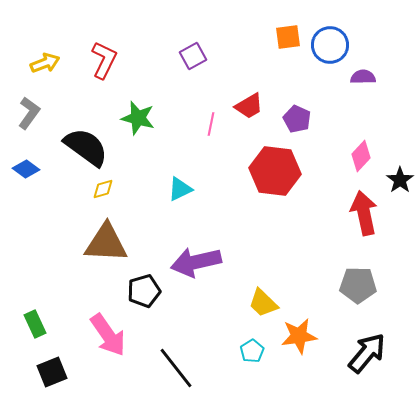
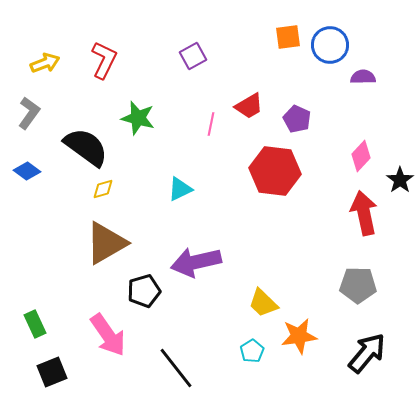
blue diamond: moved 1 px right, 2 px down
brown triangle: rotated 33 degrees counterclockwise
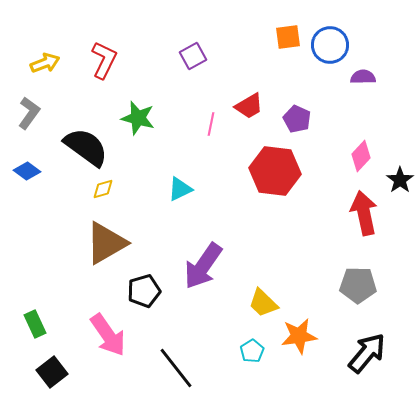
purple arrow: moved 7 px right, 4 px down; rotated 42 degrees counterclockwise
black square: rotated 16 degrees counterclockwise
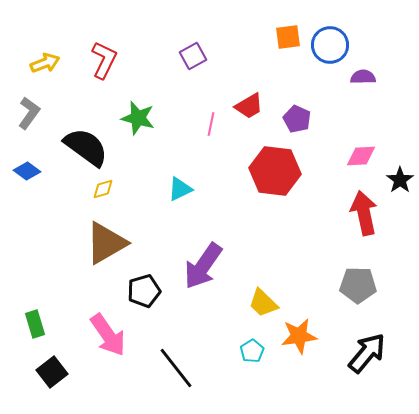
pink diamond: rotated 44 degrees clockwise
green rectangle: rotated 8 degrees clockwise
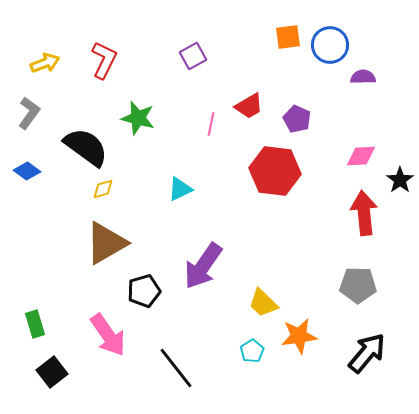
red arrow: rotated 6 degrees clockwise
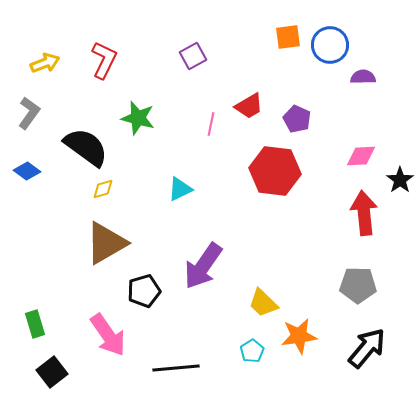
black arrow: moved 5 px up
black line: rotated 57 degrees counterclockwise
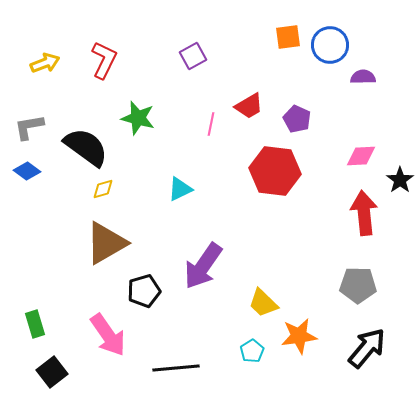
gray L-shape: moved 14 px down; rotated 136 degrees counterclockwise
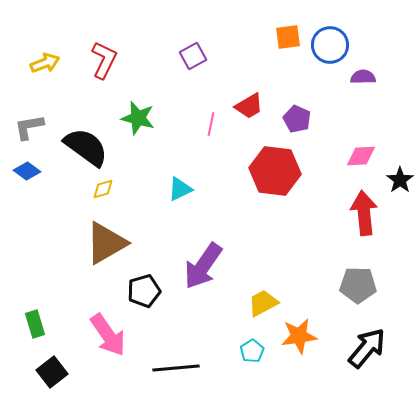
yellow trapezoid: rotated 108 degrees clockwise
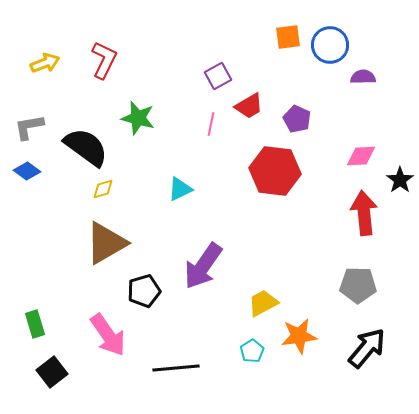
purple square: moved 25 px right, 20 px down
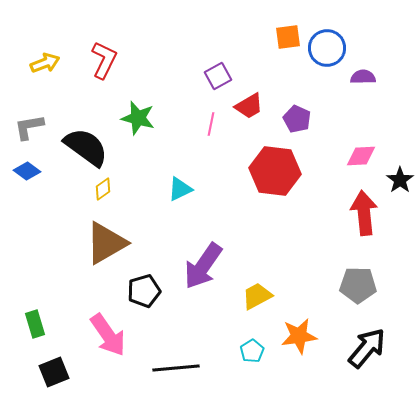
blue circle: moved 3 px left, 3 px down
yellow diamond: rotated 20 degrees counterclockwise
yellow trapezoid: moved 6 px left, 7 px up
black square: moved 2 px right; rotated 16 degrees clockwise
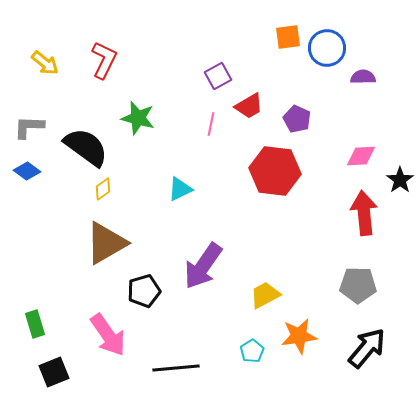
yellow arrow: rotated 60 degrees clockwise
gray L-shape: rotated 12 degrees clockwise
yellow trapezoid: moved 8 px right, 1 px up
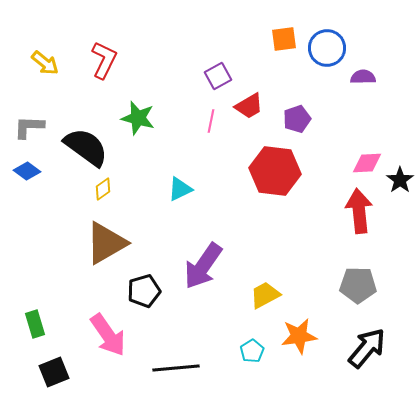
orange square: moved 4 px left, 2 px down
purple pentagon: rotated 28 degrees clockwise
pink line: moved 3 px up
pink diamond: moved 6 px right, 7 px down
red arrow: moved 5 px left, 2 px up
